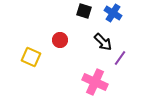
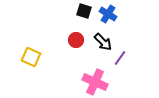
blue cross: moved 5 px left, 1 px down
red circle: moved 16 px right
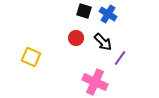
red circle: moved 2 px up
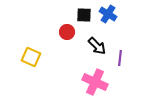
black square: moved 4 px down; rotated 14 degrees counterclockwise
red circle: moved 9 px left, 6 px up
black arrow: moved 6 px left, 4 px down
purple line: rotated 28 degrees counterclockwise
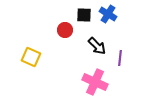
red circle: moved 2 px left, 2 px up
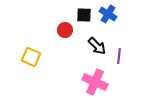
purple line: moved 1 px left, 2 px up
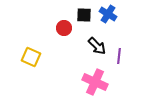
red circle: moved 1 px left, 2 px up
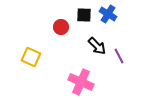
red circle: moved 3 px left, 1 px up
purple line: rotated 35 degrees counterclockwise
pink cross: moved 14 px left
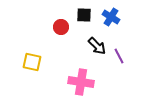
blue cross: moved 3 px right, 3 px down
yellow square: moved 1 px right, 5 px down; rotated 12 degrees counterclockwise
pink cross: rotated 15 degrees counterclockwise
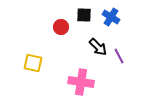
black arrow: moved 1 px right, 1 px down
yellow square: moved 1 px right, 1 px down
